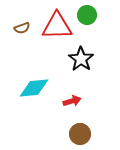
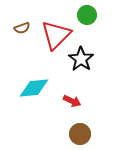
red triangle: moved 1 px left, 9 px down; rotated 44 degrees counterclockwise
red arrow: rotated 42 degrees clockwise
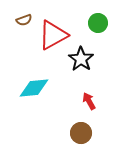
green circle: moved 11 px right, 8 px down
brown semicircle: moved 2 px right, 8 px up
red triangle: moved 3 px left; rotated 16 degrees clockwise
red arrow: moved 17 px right; rotated 144 degrees counterclockwise
brown circle: moved 1 px right, 1 px up
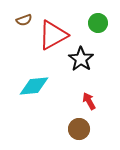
cyan diamond: moved 2 px up
brown circle: moved 2 px left, 4 px up
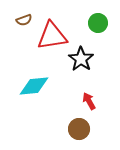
red triangle: moved 1 px left, 1 px down; rotated 20 degrees clockwise
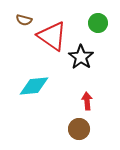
brown semicircle: rotated 35 degrees clockwise
red triangle: rotated 44 degrees clockwise
black star: moved 2 px up
red arrow: moved 2 px left; rotated 24 degrees clockwise
